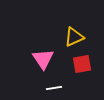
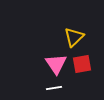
yellow triangle: rotated 20 degrees counterclockwise
pink triangle: moved 13 px right, 5 px down
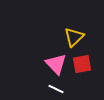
pink triangle: rotated 10 degrees counterclockwise
white line: moved 2 px right, 1 px down; rotated 35 degrees clockwise
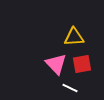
yellow triangle: rotated 40 degrees clockwise
white line: moved 14 px right, 1 px up
